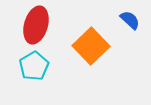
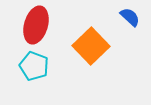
blue semicircle: moved 3 px up
cyan pentagon: rotated 20 degrees counterclockwise
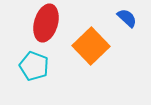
blue semicircle: moved 3 px left, 1 px down
red ellipse: moved 10 px right, 2 px up
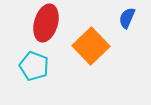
blue semicircle: rotated 110 degrees counterclockwise
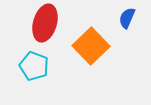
red ellipse: moved 1 px left
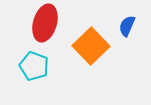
blue semicircle: moved 8 px down
